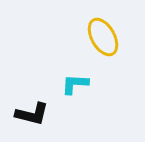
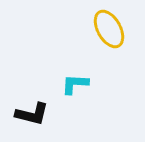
yellow ellipse: moved 6 px right, 8 px up
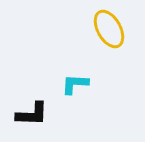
black L-shape: rotated 12 degrees counterclockwise
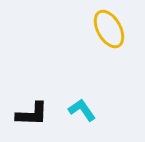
cyan L-shape: moved 7 px right, 26 px down; rotated 52 degrees clockwise
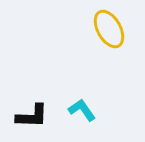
black L-shape: moved 2 px down
